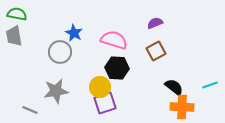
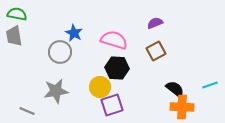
black semicircle: moved 1 px right, 2 px down
purple square: moved 7 px right, 2 px down
gray line: moved 3 px left, 1 px down
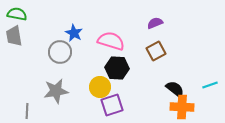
pink semicircle: moved 3 px left, 1 px down
gray line: rotated 70 degrees clockwise
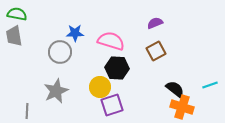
blue star: moved 1 px right; rotated 30 degrees counterclockwise
gray star: rotated 15 degrees counterclockwise
orange cross: rotated 15 degrees clockwise
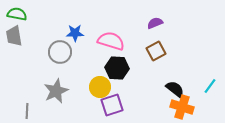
cyan line: moved 1 px down; rotated 35 degrees counterclockwise
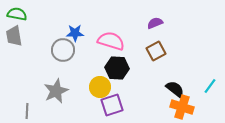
gray circle: moved 3 px right, 2 px up
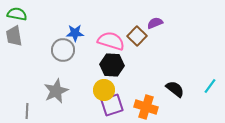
brown square: moved 19 px left, 15 px up; rotated 18 degrees counterclockwise
black hexagon: moved 5 px left, 3 px up
yellow circle: moved 4 px right, 3 px down
orange cross: moved 36 px left
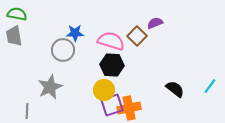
gray star: moved 6 px left, 4 px up
orange cross: moved 17 px left, 1 px down; rotated 30 degrees counterclockwise
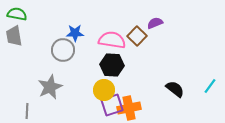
pink semicircle: moved 1 px right, 1 px up; rotated 8 degrees counterclockwise
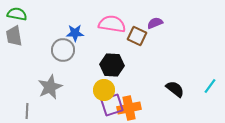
brown square: rotated 18 degrees counterclockwise
pink semicircle: moved 16 px up
